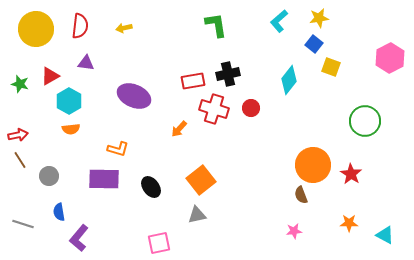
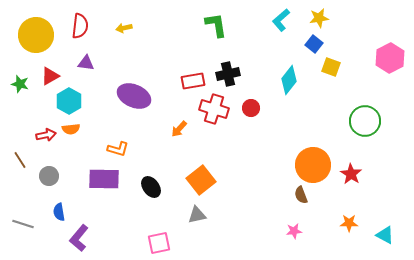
cyan L-shape: moved 2 px right, 1 px up
yellow circle: moved 6 px down
red arrow: moved 28 px right
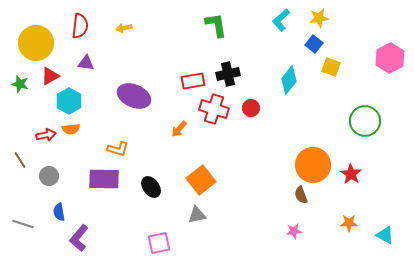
yellow circle: moved 8 px down
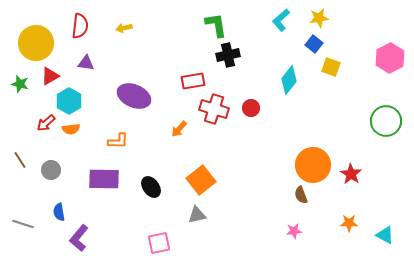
black cross: moved 19 px up
green circle: moved 21 px right
red arrow: moved 12 px up; rotated 150 degrees clockwise
orange L-shape: moved 8 px up; rotated 15 degrees counterclockwise
gray circle: moved 2 px right, 6 px up
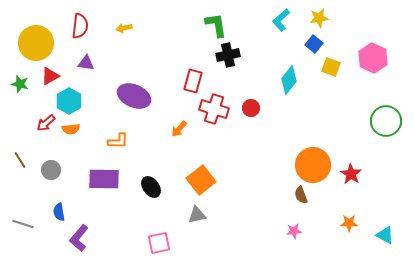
pink hexagon: moved 17 px left; rotated 8 degrees counterclockwise
red rectangle: rotated 65 degrees counterclockwise
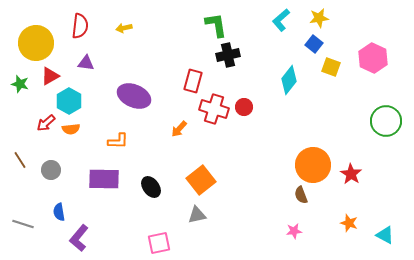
red circle: moved 7 px left, 1 px up
orange star: rotated 18 degrees clockwise
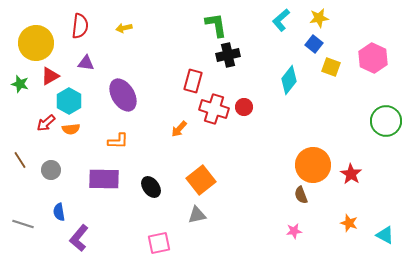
purple ellipse: moved 11 px left, 1 px up; rotated 36 degrees clockwise
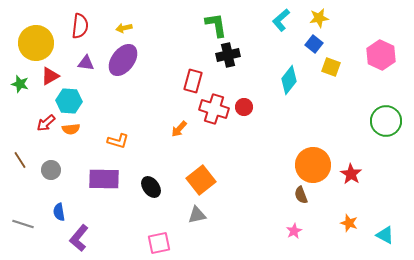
pink hexagon: moved 8 px right, 3 px up
purple ellipse: moved 35 px up; rotated 68 degrees clockwise
cyan hexagon: rotated 25 degrees counterclockwise
orange L-shape: rotated 15 degrees clockwise
pink star: rotated 21 degrees counterclockwise
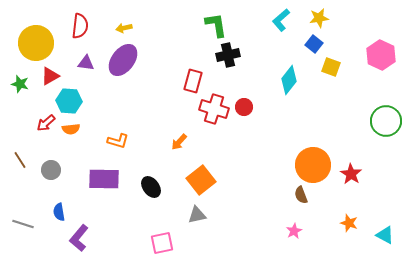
orange arrow: moved 13 px down
pink square: moved 3 px right
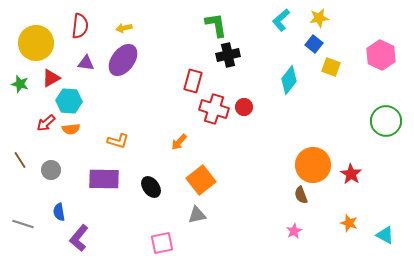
red triangle: moved 1 px right, 2 px down
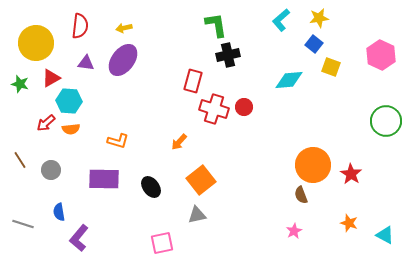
cyan diamond: rotated 48 degrees clockwise
